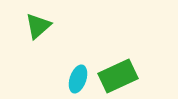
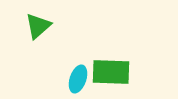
green rectangle: moved 7 px left, 4 px up; rotated 27 degrees clockwise
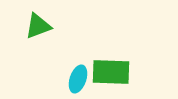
green triangle: rotated 20 degrees clockwise
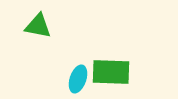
green triangle: rotated 32 degrees clockwise
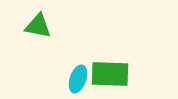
green rectangle: moved 1 px left, 2 px down
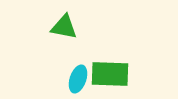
green triangle: moved 26 px right, 1 px down
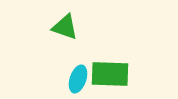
green triangle: moved 1 px right; rotated 8 degrees clockwise
